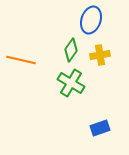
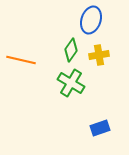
yellow cross: moved 1 px left
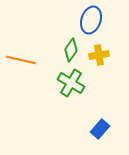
blue rectangle: moved 1 px down; rotated 30 degrees counterclockwise
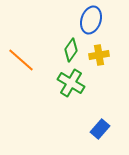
orange line: rotated 28 degrees clockwise
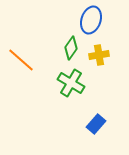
green diamond: moved 2 px up
blue rectangle: moved 4 px left, 5 px up
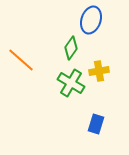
yellow cross: moved 16 px down
blue rectangle: rotated 24 degrees counterclockwise
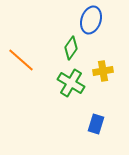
yellow cross: moved 4 px right
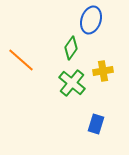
green cross: moved 1 px right; rotated 8 degrees clockwise
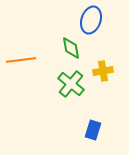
green diamond: rotated 45 degrees counterclockwise
orange line: rotated 48 degrees counterclockwise
green cross: moved 1 px left, 1 px down
blue rectangle: moved 3 px left, 6 px down
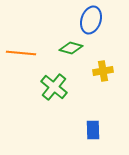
green diamond: rotated 65 degrees counterclockwise
orange line: moved 7 px up; rotated 12 degrees clockwise
green cross: moved 17 px left, 3 px down
blue rectangle: rotated 18 degrees counterclockwise
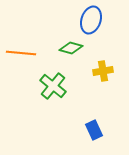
green cross: moved 1 px left, 1 px up
blue rectangle: moved 1 px right; rotated 24 degrees counterclockwise
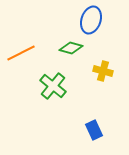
orange line: rotated 32 degrees counterclockwise
yellow cross: rotated 24 degrees clockwise
